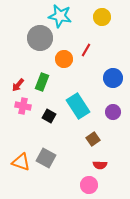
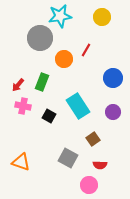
cyan star: rotated 20 degrees counterclockwise
gray square: moved 22 px right
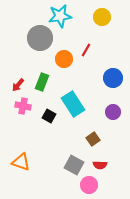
cyan rectangle: moved 5 px left, 2 px up
gray square: moved 6 px right, 7 px down
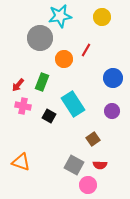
purple circle: moved 1 px left, 1 px up
pink circle: moved 1 px left
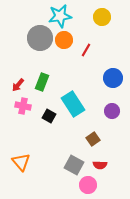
orange circle: moved 19 px up
orange triangle: rotated 30 degrees clockwise
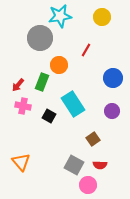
orange circle: moved 5 px left, 25 px down
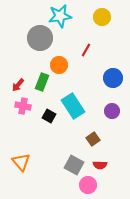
cyan rectangle: moved 2 px down
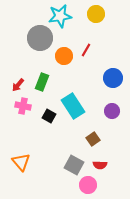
yellow circle: moved 6 px left, 3 px up
orange circle: moved 5 px right, 9 px up
